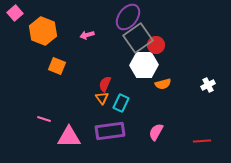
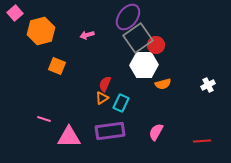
orange hexagon: moved 2 px left; rotated 24 degrees clockwise
orange triangle: rotated 32 degrees clockwise
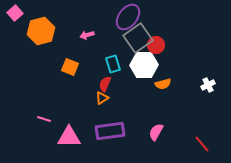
orange square: moved 13 px right, 1 px down
cyan rectangle: moved 8 px left, 39 px up; rotated 42 degrees counterclockwise
red line: moved 3 px down; rotated 54 degrees clockwise
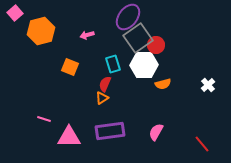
white cross: rotated 16 degrees counterclockwise
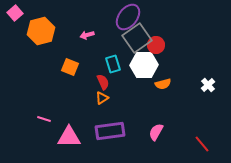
gray square: moved 1 px left
red semicircle: moved 2 px left, 2 px up; rotated 133 degrees clockwise
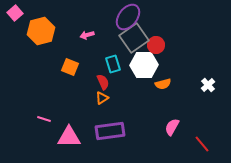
gray square: moved 3 px left
pink semicircle: moved 16 px right, 5 px up
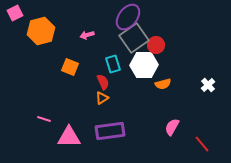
pink square: rotated 14 degrees clockwise
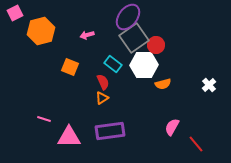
cyan rectangle: rotated 36 degrees counterclockwise
white cross: moved 1 px right
red line: moved 6 px left
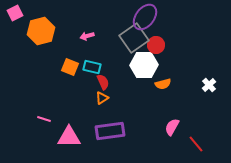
purple ellipse: moved 17 px right
pink arrow: moved 1 px down
cyan rectangle: moved 21 px left, 3 px down; rotated 24 degrees counterclockwise
